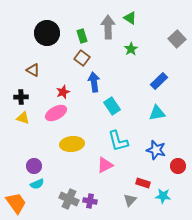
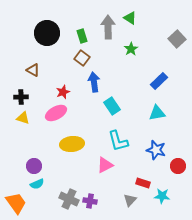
cyan star: moved 1 px left
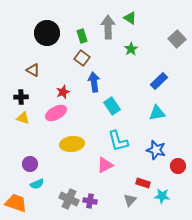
purple circle: moved 4 px left, 2 px up
orange trapezoid: rotated 35 degrees counterclockwise
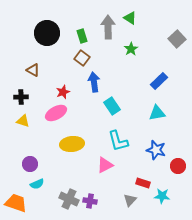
yellow triangle: moved 3 px down
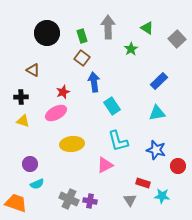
green triangle: moved 17 px right, 10 px down
gray triangle: rotated 16 degrees counterclockwise
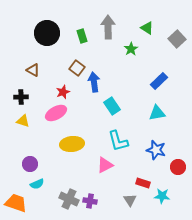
brown square: moved 5 px left, 10 px down
red circle: moved 1 px down
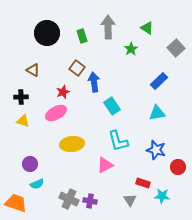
gray square: moved 1 px left, 9 px down
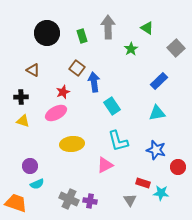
purple circle: moved 2 px down
cyan star: moved 1 px left, 3 px up
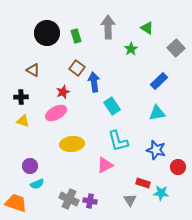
green rectangle: moved 6 px left
